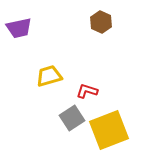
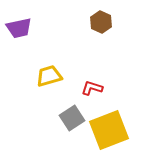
red L-shape: moved 5 px right, 3 px up
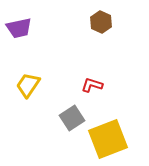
yellow trapezoid: moved 21 px left, 9 px down; rotated 40 degrees counterclockwise
red L-shape: moved 3 px up
yellow square: moved 1 px left, 9 px down
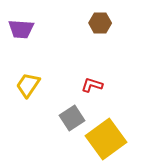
brown hexagon: moved 1 px left, 1 px down; rotated 25 degrees counterclockwise
purple trapezoid: moved 2 px right, 1 px down; rotated 16 degrees clockwise
yellow square: moved 2 px left; rotated 15 degrees counterclockwise
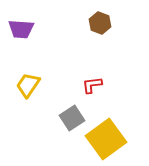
brown hexagon: rotated 20 degrees clockwise
red L-shape: rotated 25 degrees counterclockwise
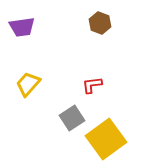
purple trapezoid: moved 1 px right, 2 px up; rotated 12 degrees counterclockwise
yellow trapezoid: moved 1 px up; rotated 8 degrees clockwise
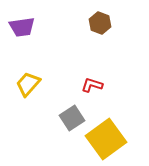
red L-shape: rotated 25 degrees clockwise
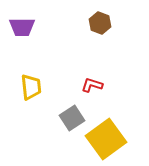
purple trapezoid: rotated 8 degrees clockwise
yellow trapezoid: moved 3 px right, 3 px down; rotated 132 degrees clockwise
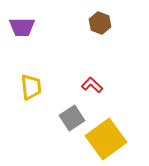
red L-shape: rotated 25 degrees clockwise
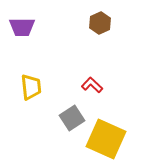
brown hexagon: rotated 15 degrees clockwise
yellow square: rotated 30 degrees counterclockwise
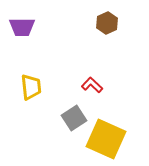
brown hexagon: moved 7 px right
gray square: moved 2 px right
